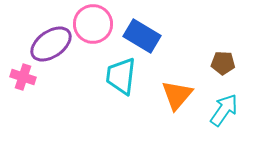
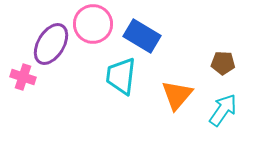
purple ellipse: rotated 24 degrees counterclockwise
cyan arrow: moved 1 px left
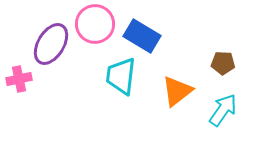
pink circle: moved 2 px right
pink cross: moved 4 px left, 2 px down; rotated 30 degrees counterclockwise
orange triangle: moved 4 px up; rotated 12 degrees clockwise
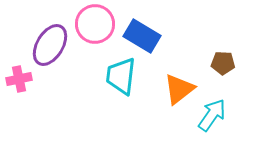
purple ellipse: moved 1 px left, 1 px down
orange triangle: moved 2 px right, 2 px up
cyan arrow: moved 11 px left, 5 px down
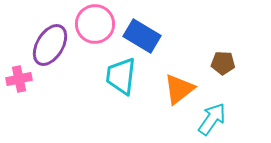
cyan arrow: moved 4 px down
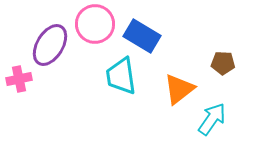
cyan trapezoid: rotated 15 degrees counterclockwise
